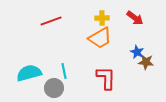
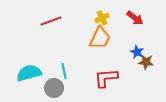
yellow cross: rotated 24 degrees counterclockwise
orange trapezoid: rotated 35 degrees counterclockwise
red L-shape: rotated 95 degrees counterclockwise
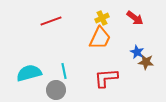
gray circle: moved 2 px right, 2 px down
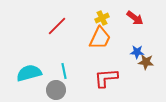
red line: moved 6 px right, 5 px down; rotated 25 degrees counterclockwise
blue star: rotated 24 degrees counterclockwise
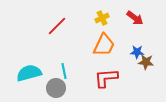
orange trapezoid: moved 4 px right, 7 px down
gray circle: moved 2 px up
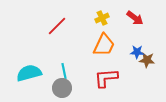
brown star: moved 1 px right, 2 px up
gray circle: moved 6 px right
